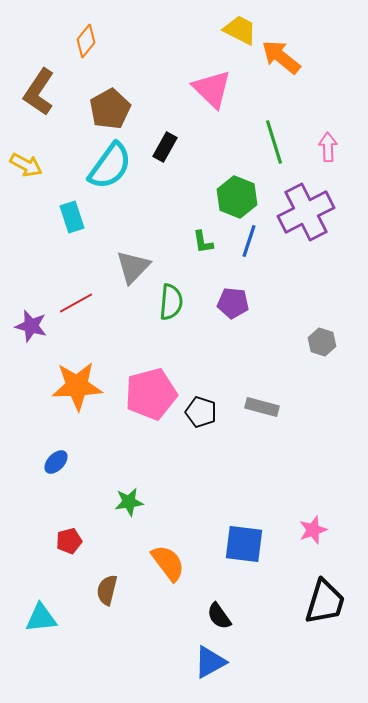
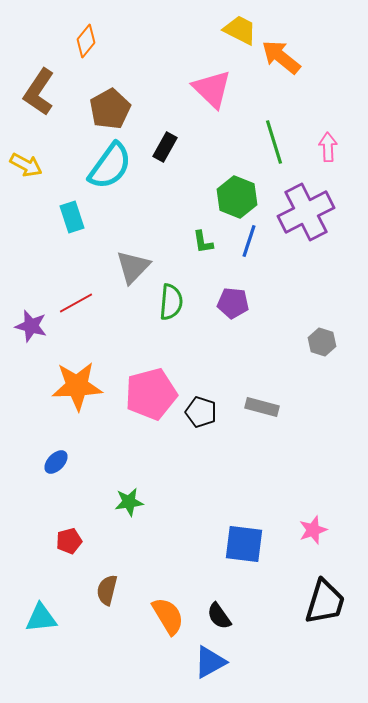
orange semicircle: moved 53 px down; rotated 6 degrees clockwise
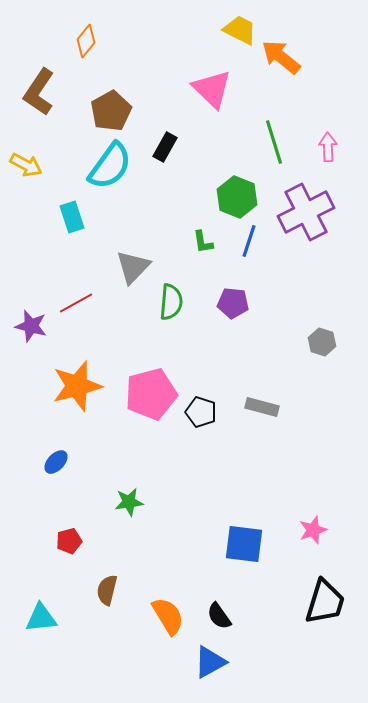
brown pentagon: moved 1 px right, 2 px down
orange star: rotated 12 degrees counterclockwise
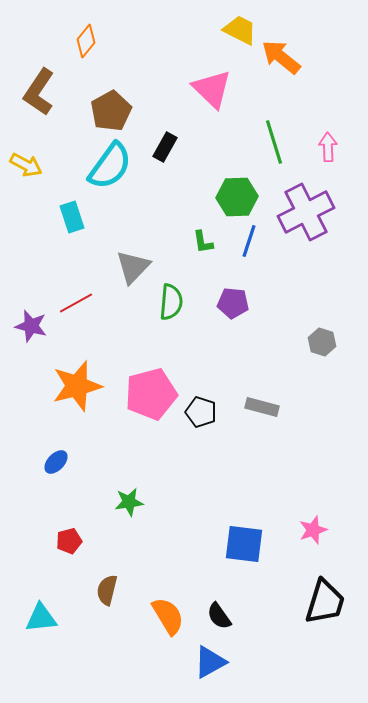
green hexagon: rotated 24 degrees counterclockwise
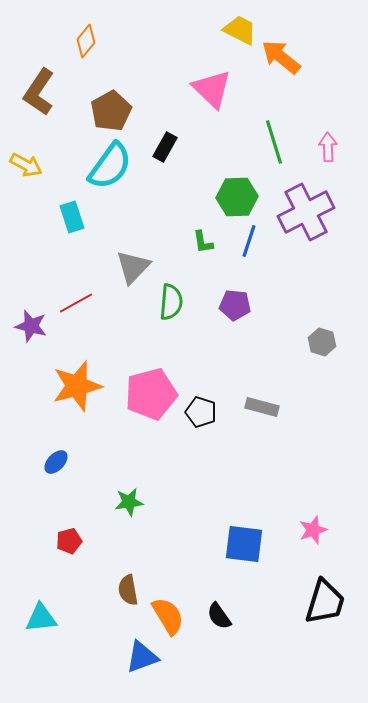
purple pentagon: moved 2 px right, 2 px down
brown semicircle: moved 21 px right; rotated 24 degrees counterclockwise
blue triangle: moved 68 px left, 5 px up; rotated 9 degrees clockwise
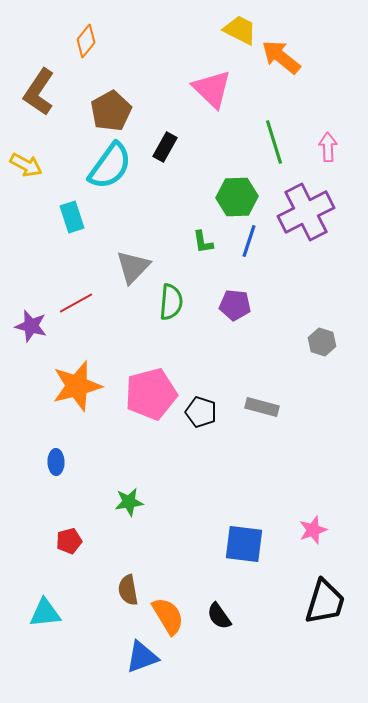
blue ellipse: rotated 45 degrees counterclockwise
cyan triangle: moved 4 px right, 5 px up
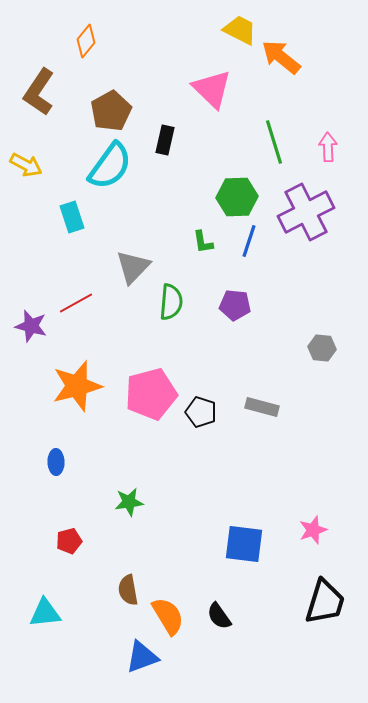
black rectangle: moved 7 px up; rotated 16 degrees counterclockwise
gray hexagon: moved 6 px down; rotated 12 degrees counterclockwise
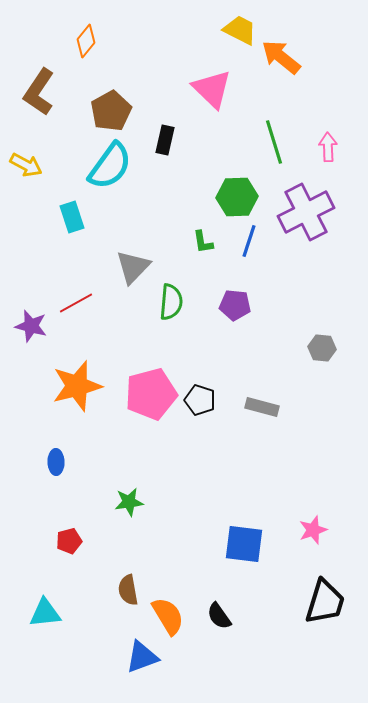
black pentagon: moved 1 px left, 12 px up
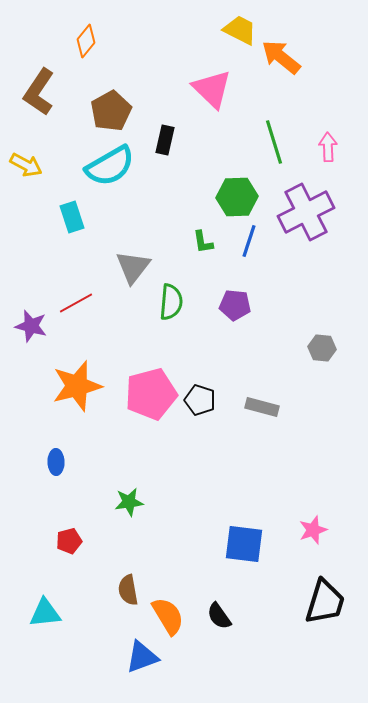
cyan semicircle: rotated 24 degrees clockwise
gray triangle: rotated 6 degrees counterclockwise
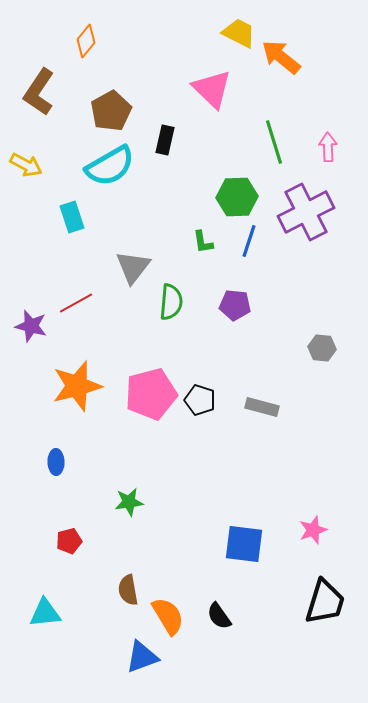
yellow trapezoid: moved 1 px left, 3 px down
